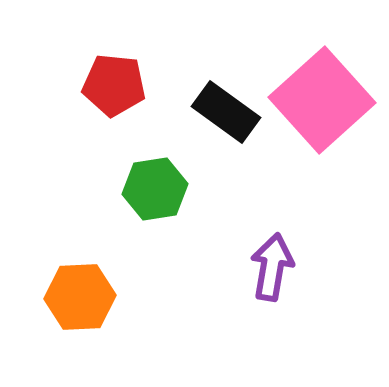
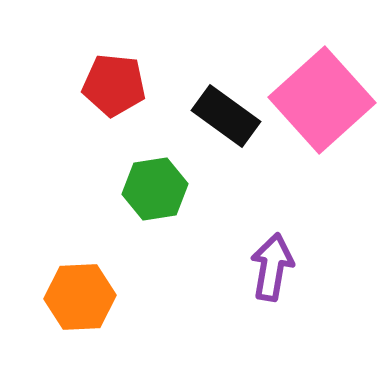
black rectangle: moved 4 px down
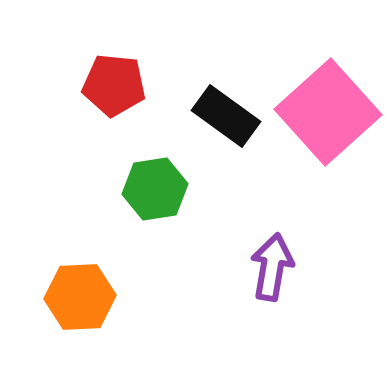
pink square: moved 6 px right, 12 px down
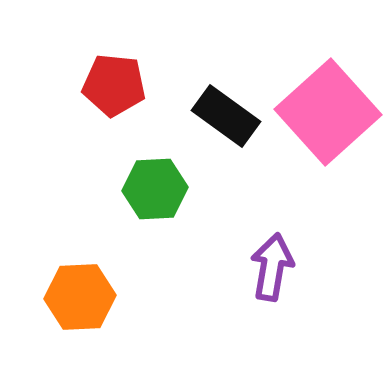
green hexagon: rotated 6 degrees clockwise
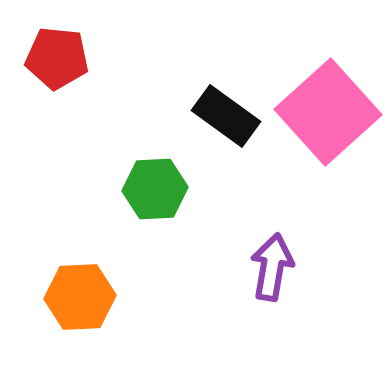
red pentagon: moved 57 px left, 27 px up
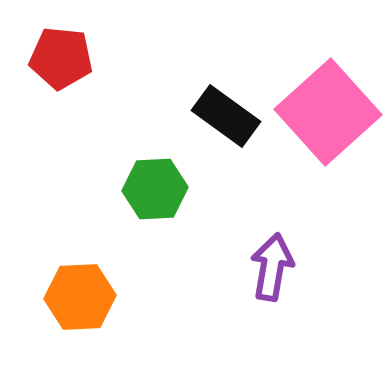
red pentagon: moved 4 px right
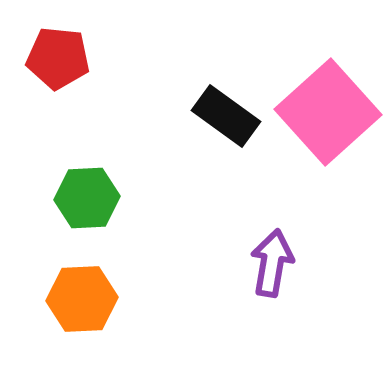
red pentagon: moved 3 px left
green hexagon: moved 68 px left, 9 px down
purple arrow: moved 4 px up
orange hexagon: moved 2 px right, 2 px down
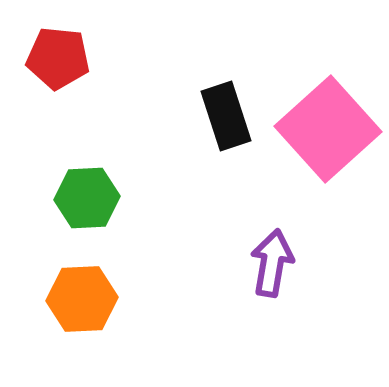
pink square: moved 17 px down
black rectangle: rotated 36 degrees clockwise
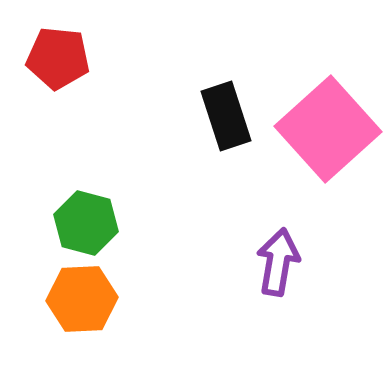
green hexagon: moved 1 px left, 25 px down; rotated 18 degrees clockwise
purple arrow: moved 6 px right, 1 px up
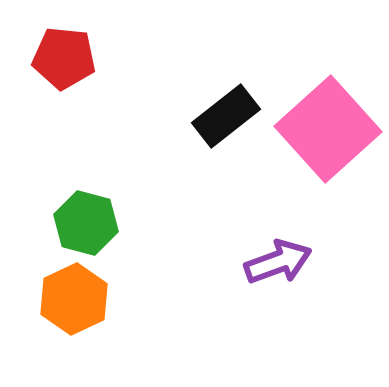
red pentagon: moved 6 px right
black rectangle: rotated 70 degrees clockwise
purple arrow: rotated 60 degrees clockwise
orange hexagon: moved 8 px left; rotated 22 degrees counterclockwise
